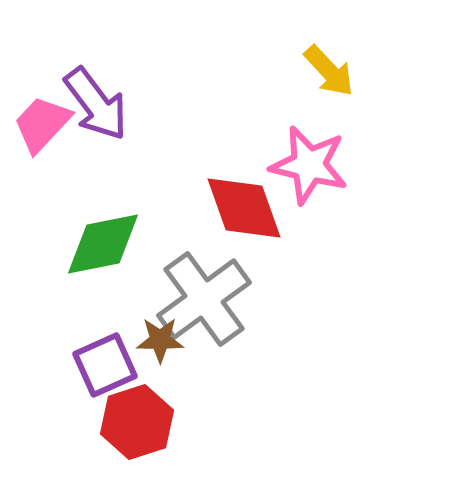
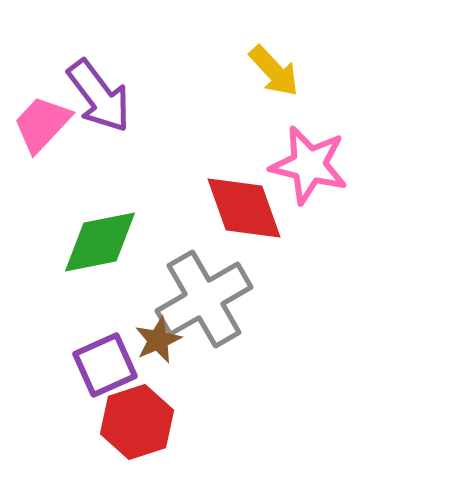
yellow arrow: moved 55 px left
purple arrow: moved 3 px right, 8 px up
green diamond: moved 3 px left, 2 px up
gray cross: rotated 6 degrees clockwise
brown star: moved 2 px left; rotated 24 degrees counterclockwise
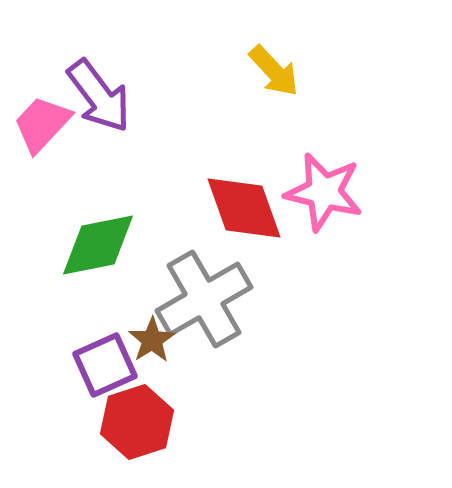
pink star: moved 15 px right, 27 px down
green diamond: moved 2 px left, 3 px down
brown star: moved 6 px left; rotated 9 degrees counterclockwise
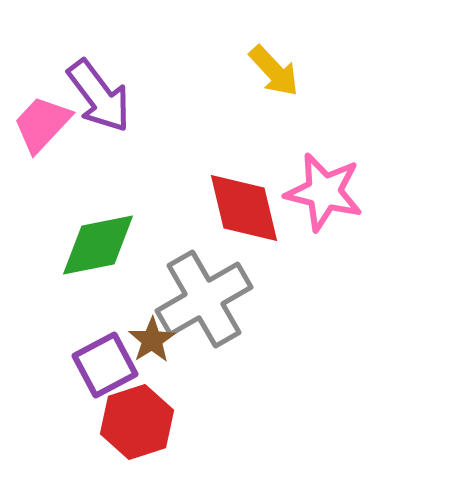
red diamond: rotated 6 degrees clockwise
purple square: rotated 4 degrees counterclockwise
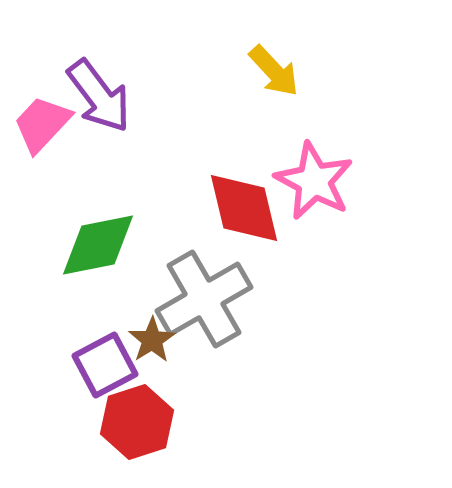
pink star: moved 10 px left, 11 px up; rotated 14 degrees clockwise
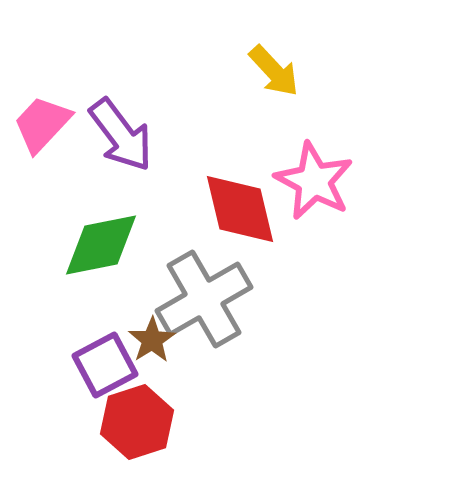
purple arrow: moved 22 px right, 39 px down
red diamond: moved 4 px left, 1 px down
green diamond: moved 3 px right
